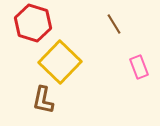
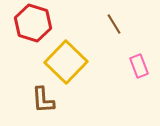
yellow square: moved 6 px right
pink rectangle: moved 1 px up
brown L-shape: rotated 16 degrees counterclockwise
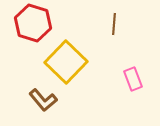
brown line: rotated 35 degrees clockwise
pink rectangle: moved 6 px left, 13 px down
brown L-shape: rotated 36 degrees counterclockwise
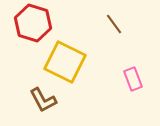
brown line: rotated 40 degrees counterclockwise
yellow square: moved 1 px left; rotated 18 degrees counterclockwise
brown L-shape: rotated 12 degrees clockwise
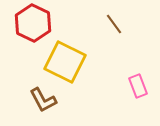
red hexagon: rotated 9 degrees clockwise
pink rectangle: moved 5 px right, 7 px down
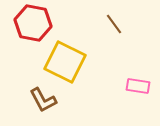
red hexagon: rotated 15 degrees counterclockwise
pink rectangle: rotated 60 degrees counterclockwise
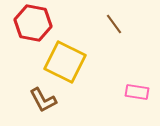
pink rectangle: moved 1 px left, 6 px down
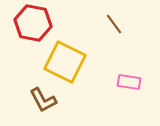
pink rectangle: moved 8 px left, 10 px up
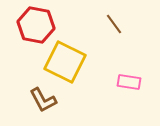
red hexagon: moved 3 px right, 2 px down
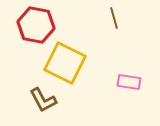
brown line: moved 6 px up; rotated 20 degrees clockwise
yellow square: moved 1 px down
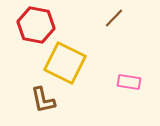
brown line: rotated 60 degrees clockwise
brown L-shape: rotated 16 degrees clockwise
